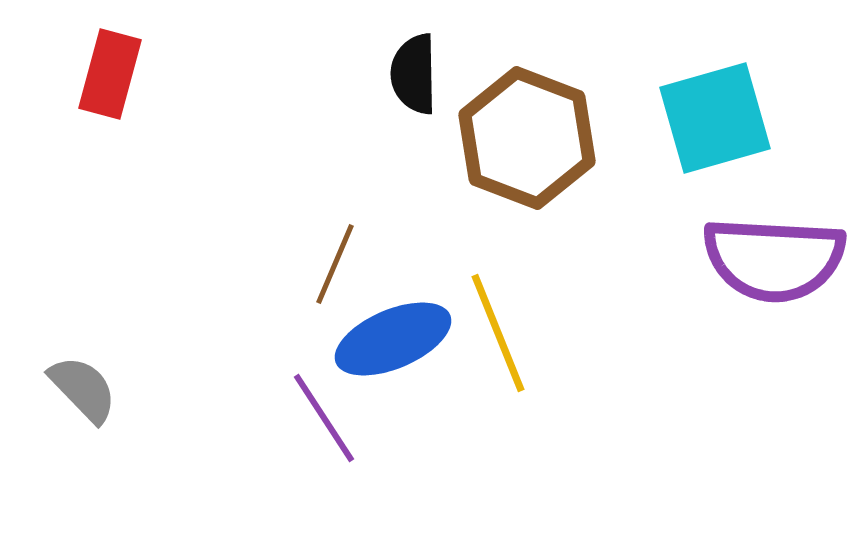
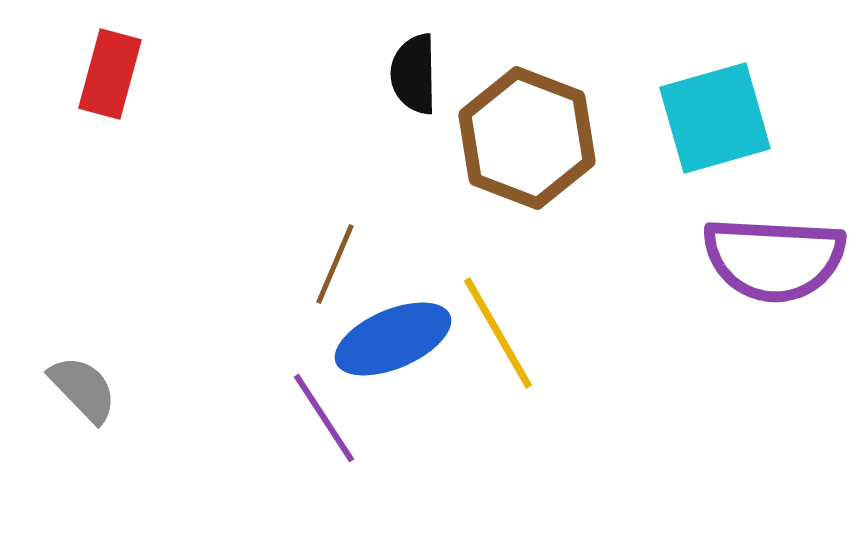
yellow line: rotated 8 degrees counterclockwise
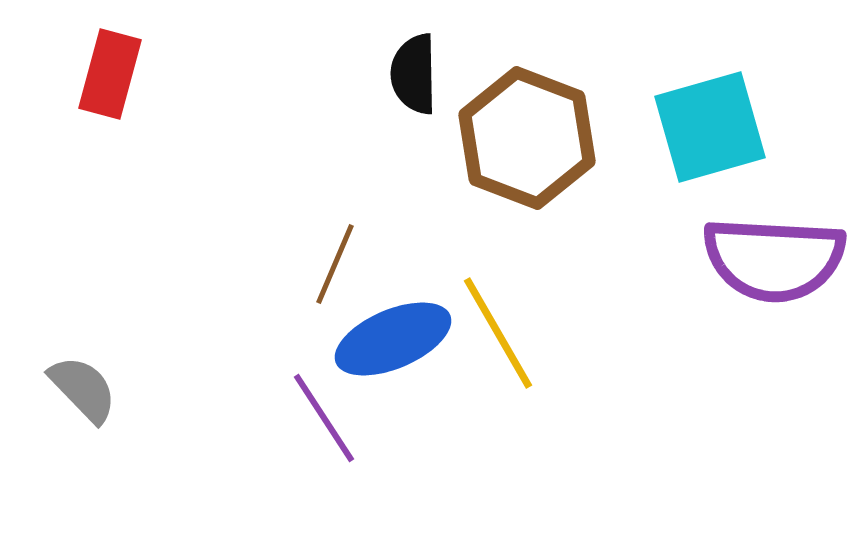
cyan square: moved 5 px left, 9 px down
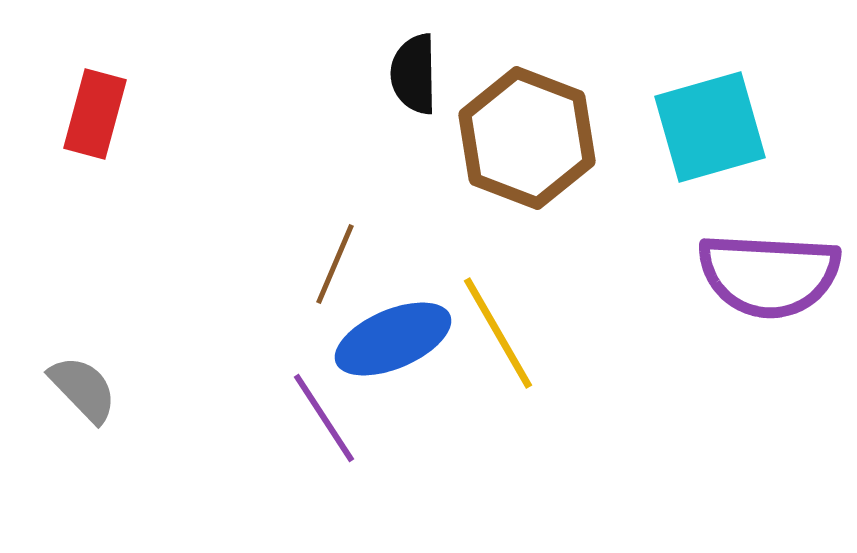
red rectangle: moved 15 px left, 40 px down
purple semicircle: moved 5 px left, 16 px down
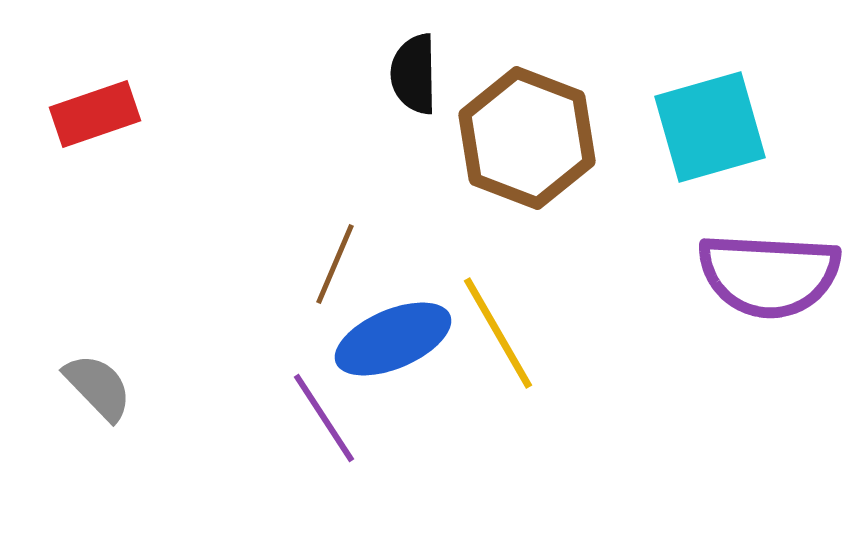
red rectangle: rotated 56 degrees clockwise
gray semicircle: moved 15 px right, 2 px up
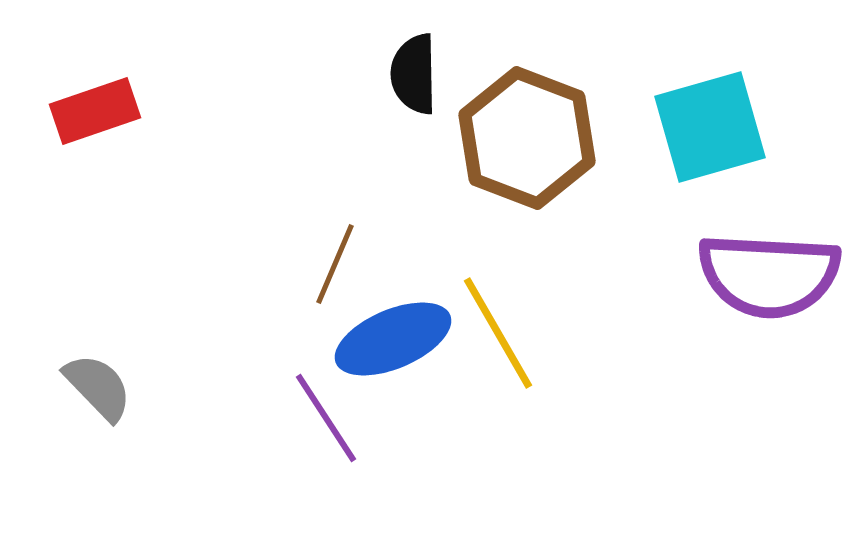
red rectangle: moved 3 px up
purple line: moved 2 px right
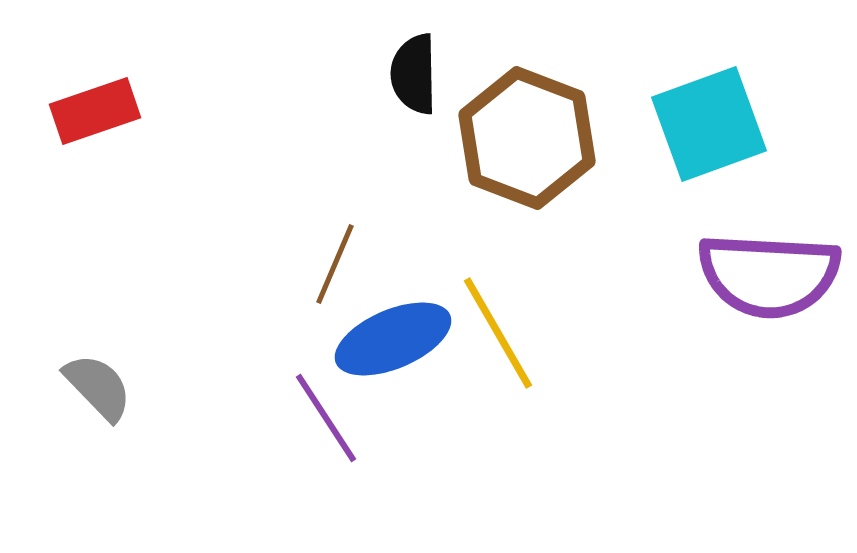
cyan square: moved 1 px left, 3 px up; rotated 4 degrees counterclockwise
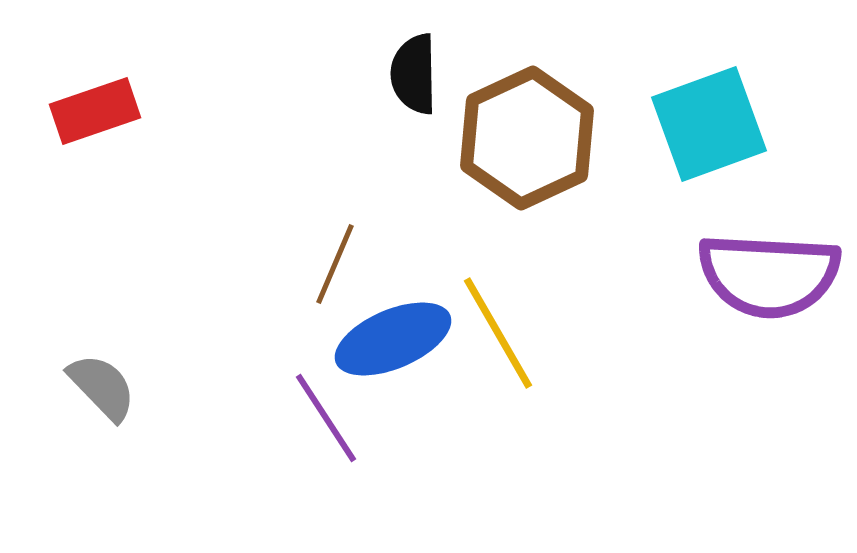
brown hexagon: rotated 14 degrees clockwise
gray semicircle: moved 4 px right
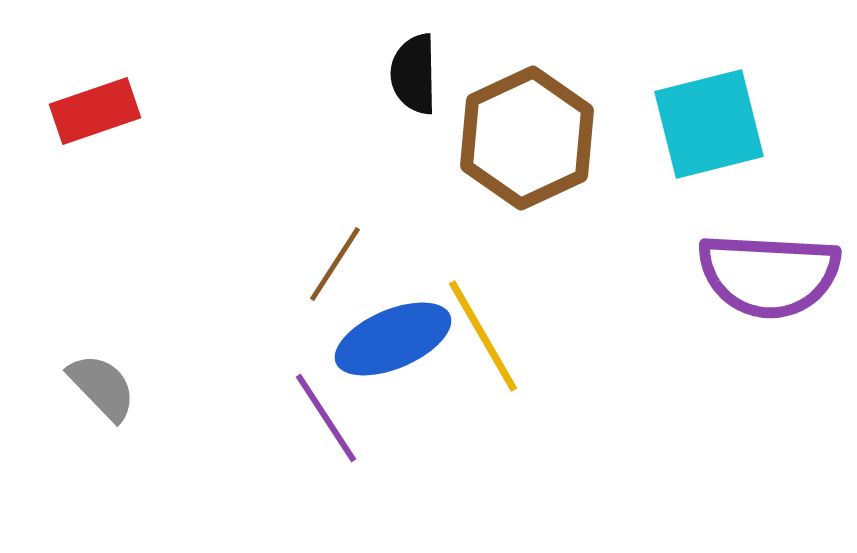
cyan square: rotated 6 degrees clockwise
brown line: rotated 10 degrees clockwise
yellow line: moved 15 px left, 3 px down
